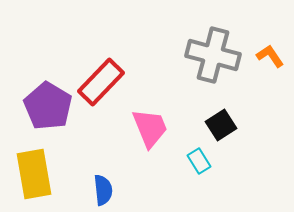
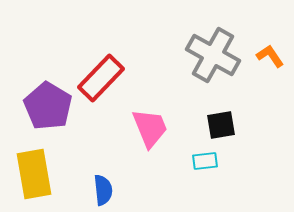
gray cross: rotated 14 degrees clockwise
red rectangle: moved 4 px up
black square: rotated 24 degrees clockwise
cyan rectangle: moved 6 px right; rotated 65 degrees counterclockwise
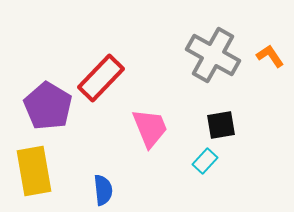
cyan rectangle: rotated 40 degrees counterclockwise
yellow rectangle: moved 3 px up
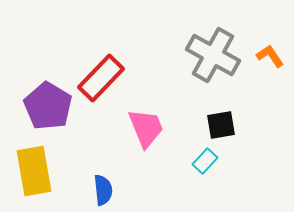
pink trapezoid: moved 4 px left
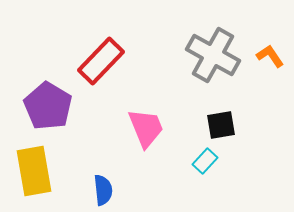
red rectangle: moved 17 px up
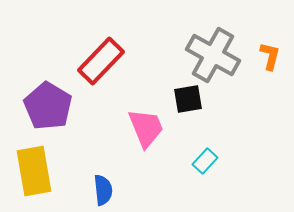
orange L-shape: rotated 48 degrees clockwise
black square: moved 33 px left, 26 px up
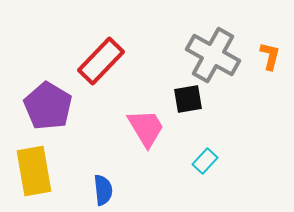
pink trapezoid: rotated 9 degrees counterclockwise
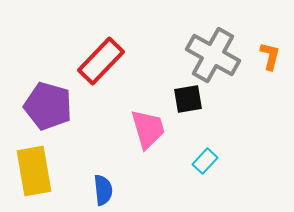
purple pentagon: rotated 15 degrees counterclockwise
pink trapezoid: moved 2 px right, 1 px down; rotated 15 degrees clockwise
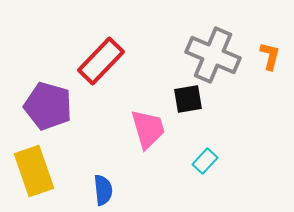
gray cross: rotated 6 degrees counterclockwise
yellow rectangle: rotated 9 degrees counterclockwise
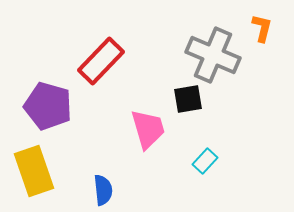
orange L-shape: moved 8 px left, 28 px up
